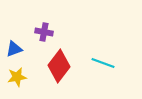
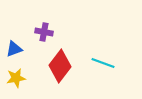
red diamond: moved 1 px right
yellow star: moved 1 px left, 1 px down
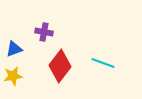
yellow star: moved 3 px left, 2 px up
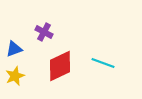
purple cross: rotated 18 degrees clockwise
red diamond: rotated 28 degrees clockwise
yellow star: moved 2 px right; rotated 12 degrees counterclockwise
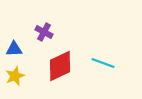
blue triangle: rotated 18 degrees clockwise
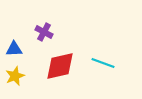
red diamond: rotated 12 degrees clockwise
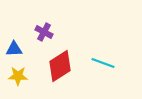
red diamond: rotated 20 degrees counterclockwise
yellow star: moved 3 px right; rotated 24 degrees clockwise
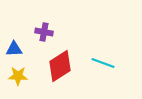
purple cross: rotated 18 degrees counterclockwise
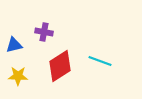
blue triangle: moved 4 px up; rotated 12 degrees counterclockwise
cyan line: moved 3 px left, 2 px up
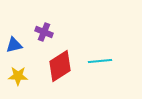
purple cross: rotated 12 degrees clockwise
cyan line: rotated 25 degrees counterclockwise
